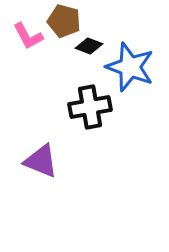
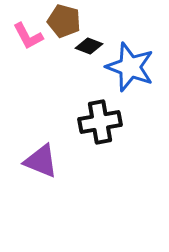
black cross: moved 10 px right, 15 px down
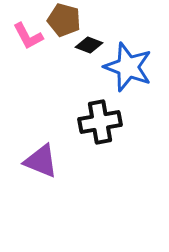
brown pentagon: moved 1 px up
black diamond: moved 1 px up
blue star: moved 2 px left
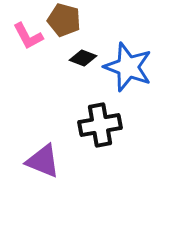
black diamond: moved 6 px left, 13 px down
black cross: moved 3 px down
purple triangle: moved 2 px right
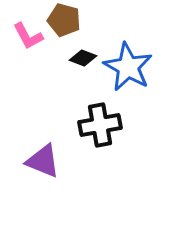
blue star: rotated 9 degrees clockwise
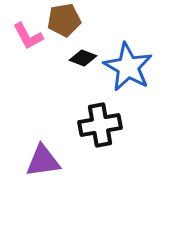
brown pentagon: rotated 24 degrees counterclockwise
purple triangle: rotated 30 degrees counterclockwise
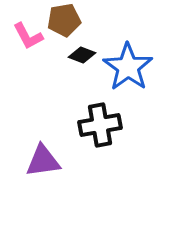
black diamond: moved 1 px left, 3 px up
blue star: rotated 6 degrees clockwise
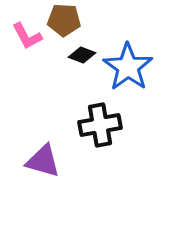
brown pentagon: rotated 12 degrees clockwise
pink L-shape: moved 1 px left
purple triangle: rotated 24 degrees clockwise
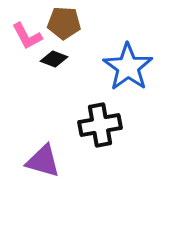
brown pentagon: moved 3 px down
black diamond: moved 28 px left, 4 px down
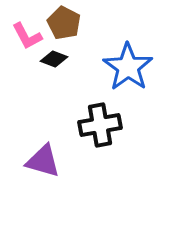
brown pentagon: rotated 24 degrees clockwise
